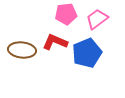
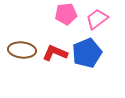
red L-shape: moved 11 px down
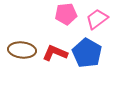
blue pentagon: rotated 20 degrees counterclockwise
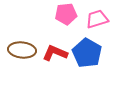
pink trapezoid: rotated 20 degrees clockwise
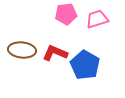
blue pentagon: moved 2 px left, 12 px down
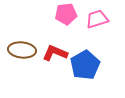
blue pentagon: rotated 12 degrees clockwise
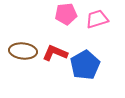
brown ellipse: moved 1 px right, 1 px down
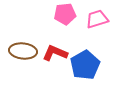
pink pentagon: moved 1 px left
